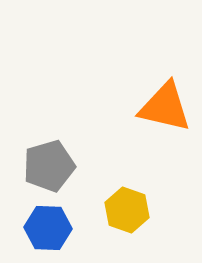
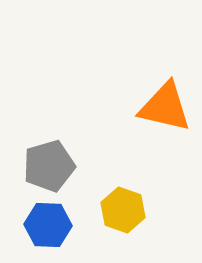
yellow hexagon: moved 4 px left
blue hexagon: moved 3 px up
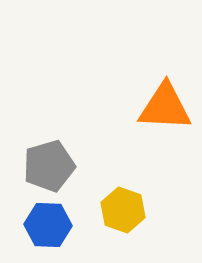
orange triangle: rotated 10 degrees counterclockwise
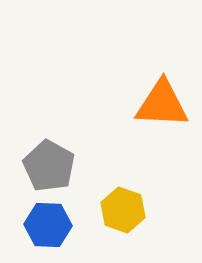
orange triangle: moved 3 px left, 3 px up
gray pentagon: rotated 27 degrees counterclockwise
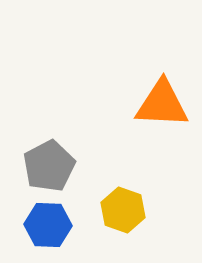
gray pentagon: rotated 15 degrees clockwise
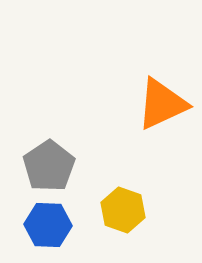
orange triangle: rotated 28 degrees counterclockwise
gray pentagon: rotated 6 degrees counterclockwise
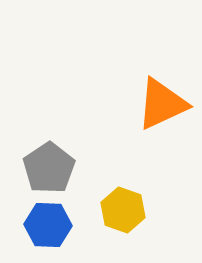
gray pentagon: moved 2 px down
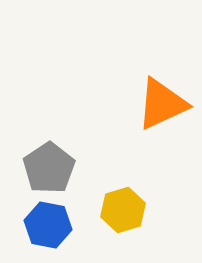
yellow hexagon: rotated 24 degrees clockwise
blue hexagon: rotated 9 degrees clockwise
